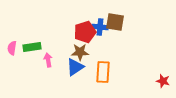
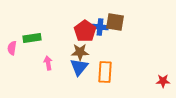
red pentagon: moved 1 px up; rotated 20 degrees counterclockwise
green rectangle: moved 9 px up
pink arrow: moved 3 px down
blue triangle: moved 4 px right; rotated 18 degrees counterclockwise
orange rectangle: moved 2 px right
red star: rotated 16 degrees counterclockwise
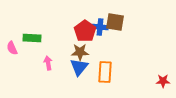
green rectangle: rotated 12 degrees clockwise
pink semicircle: rotated 32 degrees counterclockwise
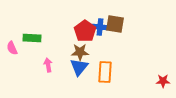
brown square: moved 2 px down
pink arrow: moved 2 px down
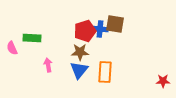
blue cross: moved 2 px down
red pentagon: rotated 20 degrees clockwise
blue triangle: moved 3 px down
